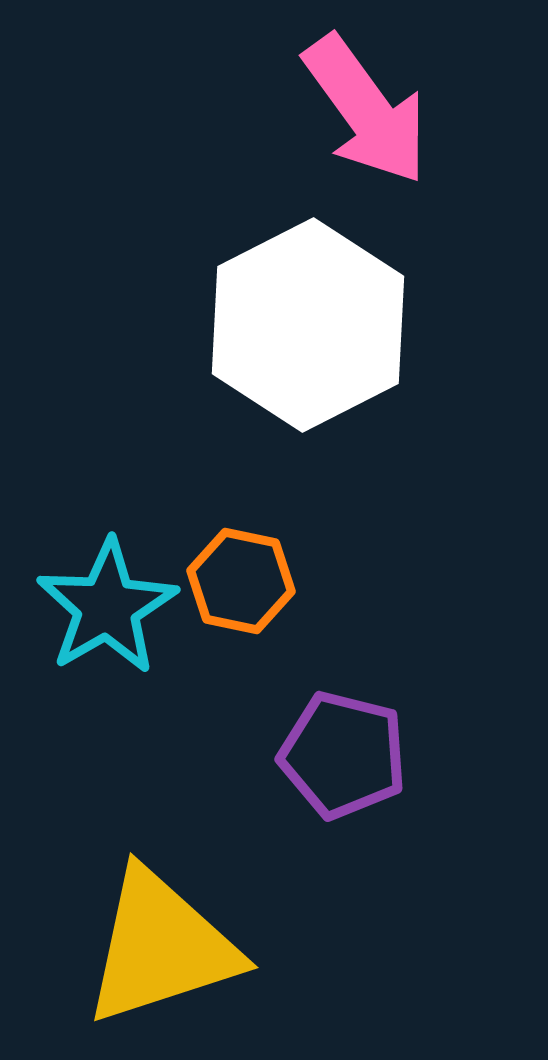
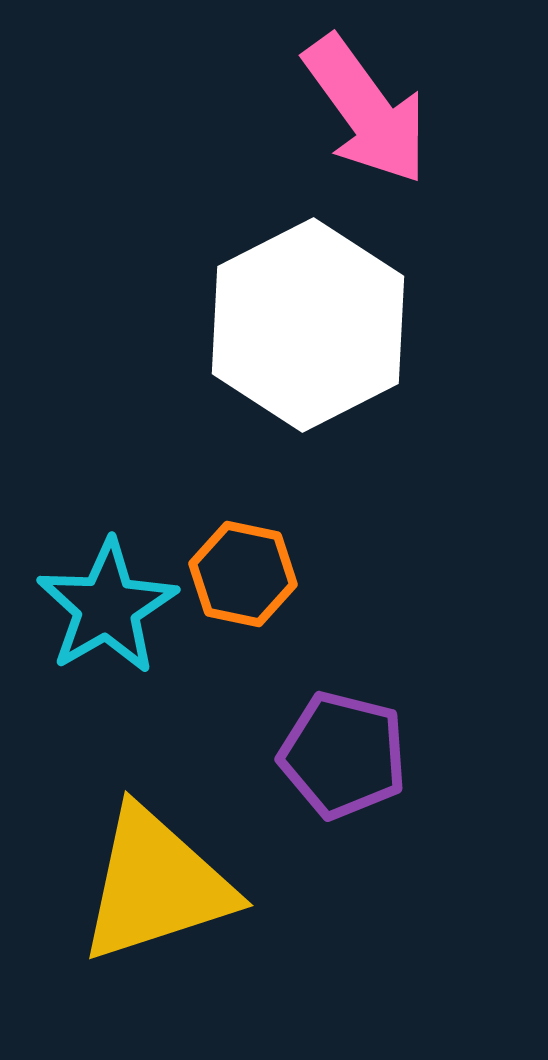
orange hexagon: moved 2 px right, 7 px up
yellow triangle: moved 5 px left, 62 px up
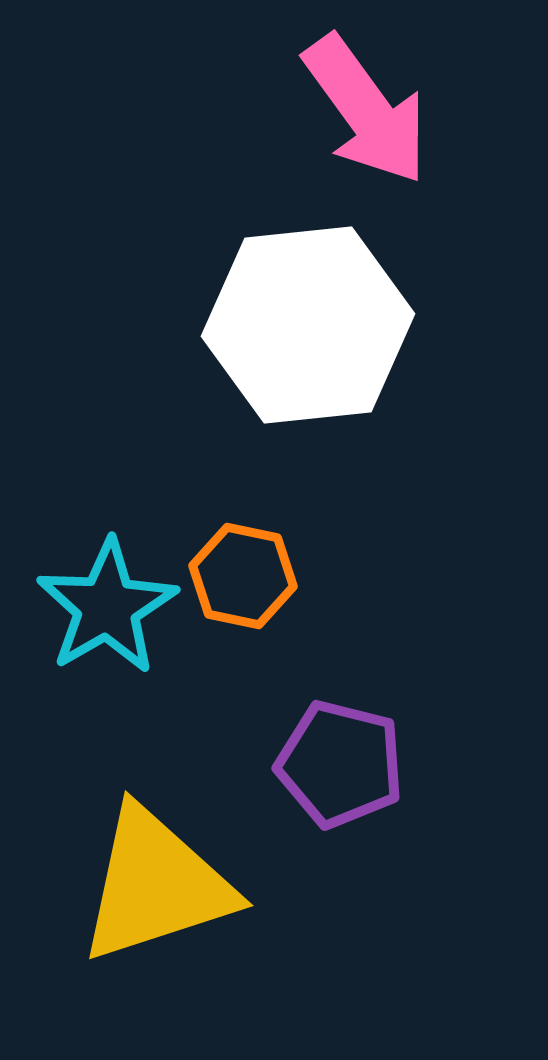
white hexagon: rotated 21 degrees clockwise
orange hexagon: moved 2 px down
purple pentagon: moved 3 px left, 9 px down
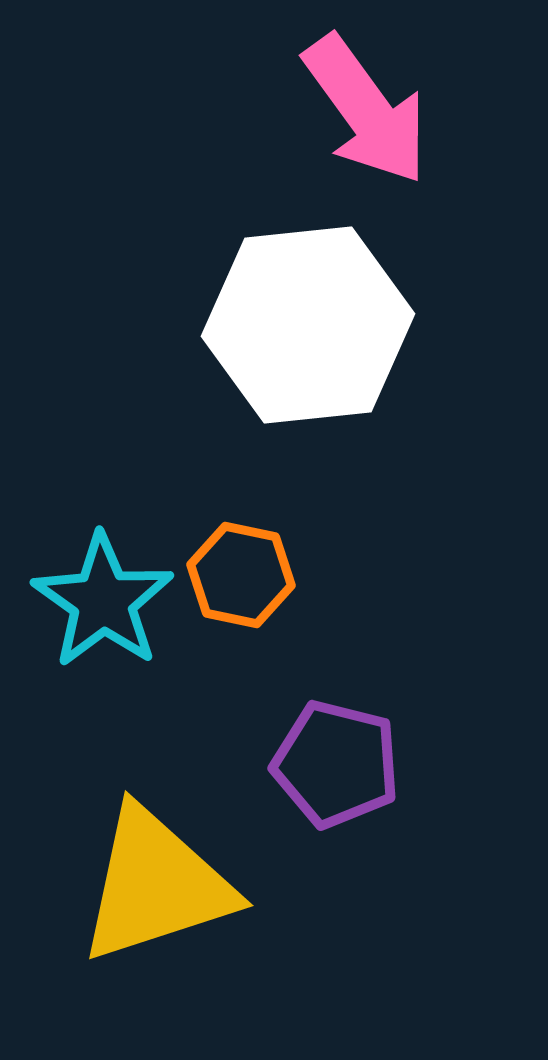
orange hexagon: moved 2 px left, 1 px up
cyan star: moved 4 px left, 6 px up; rotated 7 degrees counterclockwise
purple pentagon: moved 4 px left
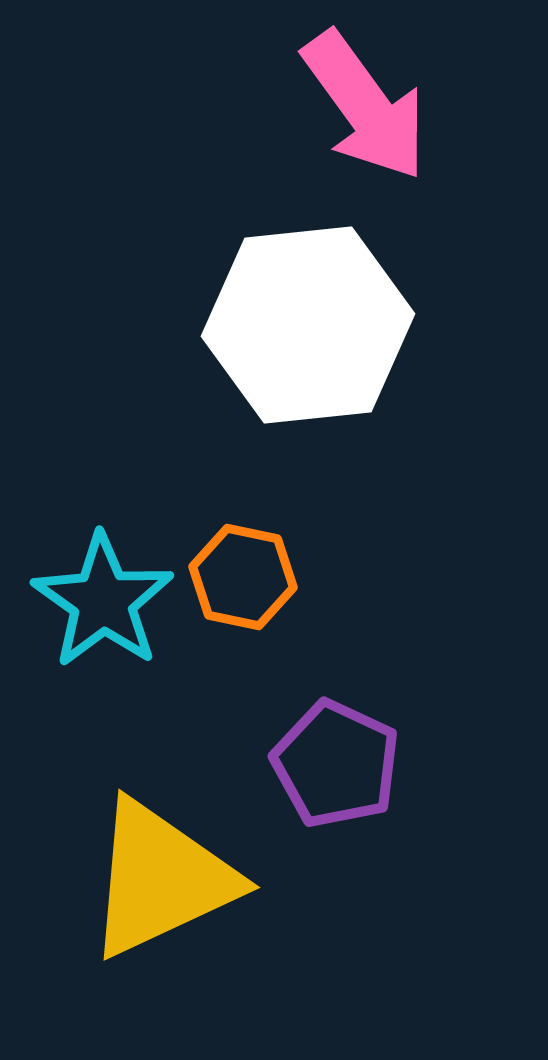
pink arrow: moved 1 px left, 4 px up
orange hexagon: moved 2 px right, 2 px down
purple pentagon: rotated 11 degrees clockwise
yellow triangle: moved 5 px right, 6 px up; rotated 7 degrees counterclockwise
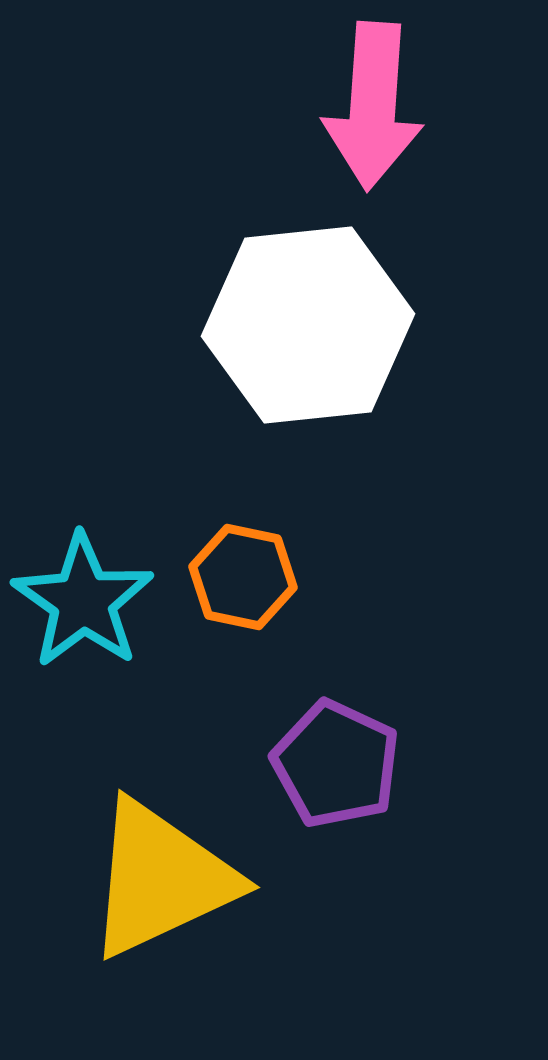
pink arrow: moved 8 px right; rotated 40 degrees clockwise
cyan star: moved 20 px left
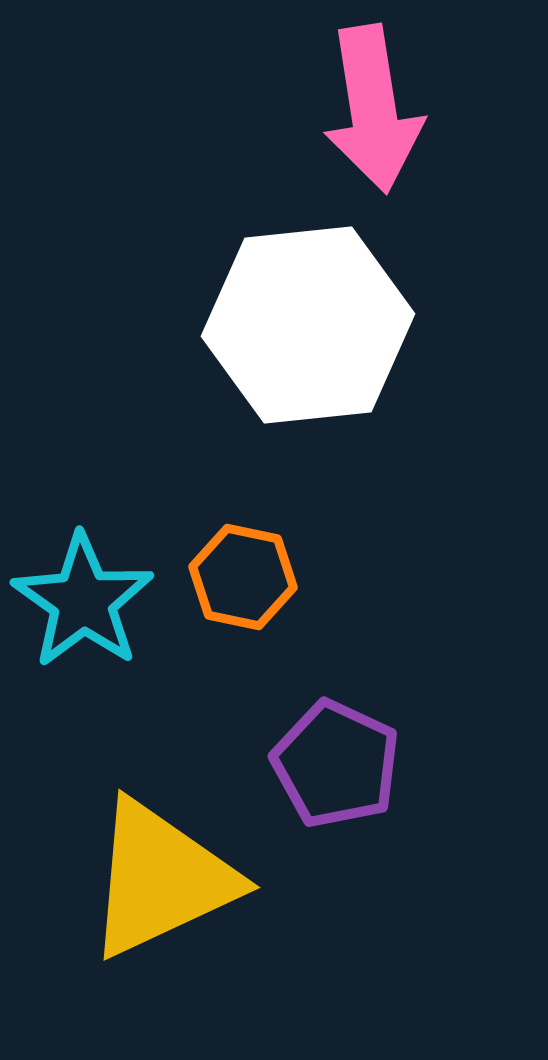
pink arrow: moved 3 px down; rotated 13 degrees counterclockwise
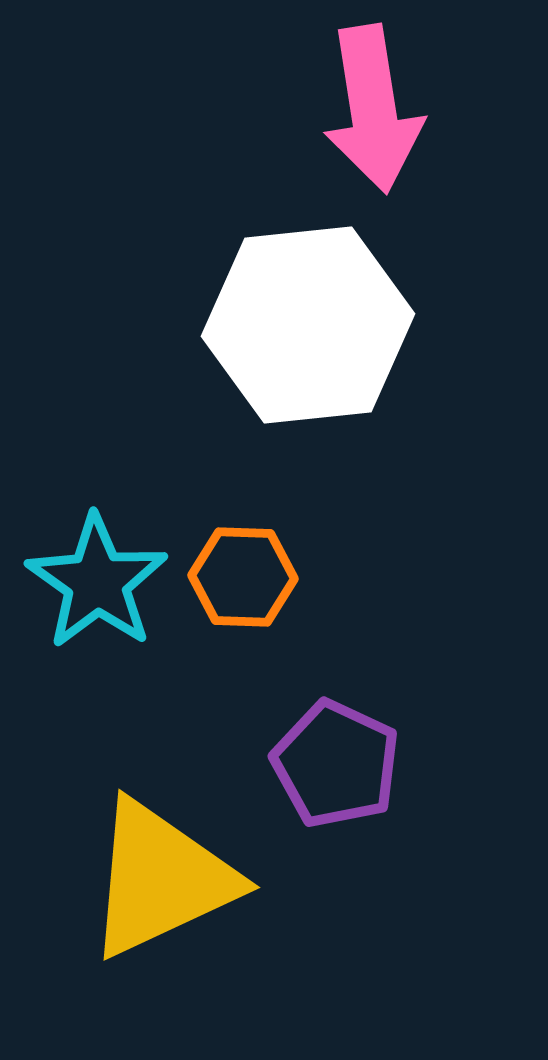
orange hexagon: rotated 10 degrees counterclockwise
cyan star: moved 14 px right, 19 px up
